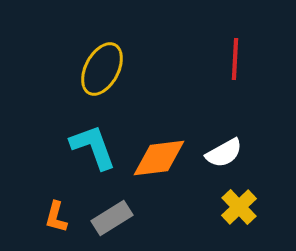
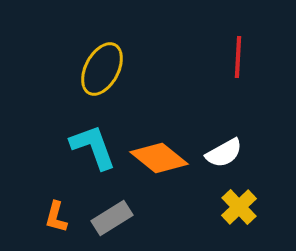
red line: moved 3 px right, 2 px up
orange diamond: rotated 46 degrees clockwise
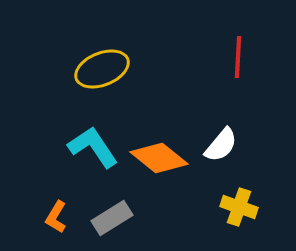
yellow ellipse: rotated 40 degrees clockwise
cyan L-shape: rotated 14 degrees counterclockwise
white semicircle: moved 3 px left, 8 px up; rotated 21 degrees counterclockwise
yellow cross: rotated 27 degrees counterclockwise
orange L-shape: rotated 16 degrees clockwise
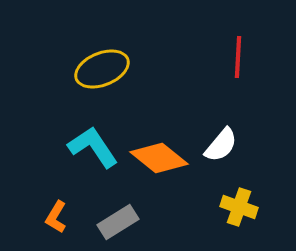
gray rectangle: moved 6 px right, 4 px down
